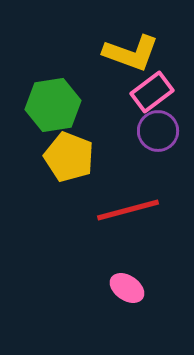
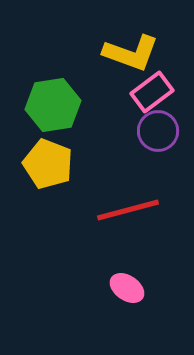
yellow pentagon: moved 21 px left, 7 px down
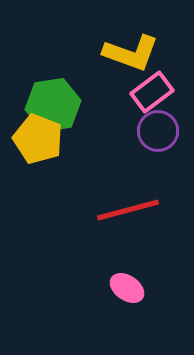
yellow pentagon: moved 10 px left, 25 px up
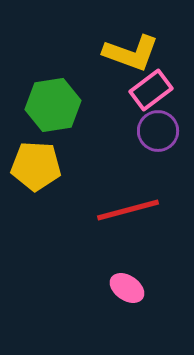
pink rectangle: moved 1 px left, 2 px up
yellow pentagon: moved 2 px left, 27 px down; rotated 18 degrees counterclockwise
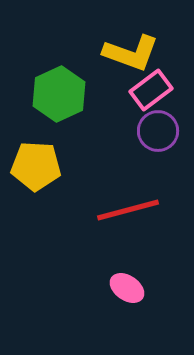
green hexagon: moved 6 px right, 11 px up; rotated 16 degrees counterclockwise
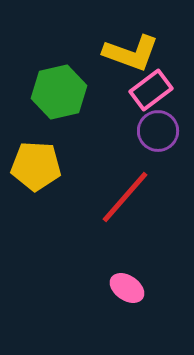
green hexagon: moved 2 px up; rotated 12 degrees clockwise
red line: moved 3 px left, 13 px up; rotated 34 degrees counterclockwise
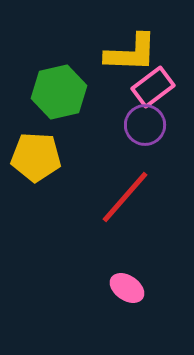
yellow L-shape: rotated 18 degrees counterclockwise
pink rectangle: moved 2 px right, 3 px up
purple circle: moved 13 px left, 6 px up
yellow pentagon: moved 9 px up
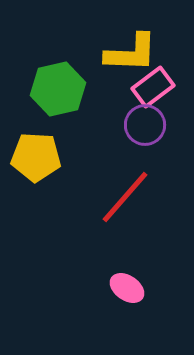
green hexagon: moved 1 px left, 3 px up
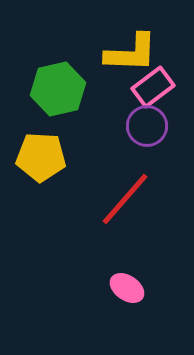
purple circle: moved 2 px right, 1 px down
yellow pentagon: moved 5 px right
red line: moved 2 px down
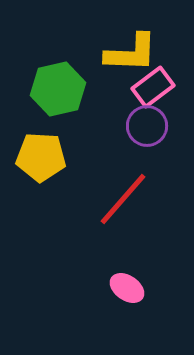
red line: moved 2 px left
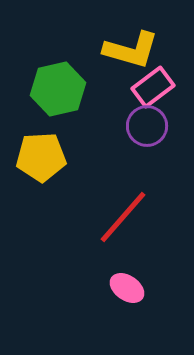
yellow L-shape: moved 3 px up; rotated 14 degrees clockwise
yellow pentagon: rotated 6 degrees counterclockwise
red line: moved 18 px down
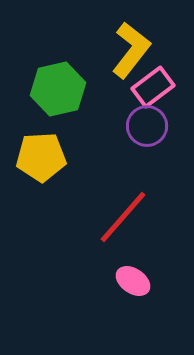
yellow L-shape: rotated 68 degrees counterclockwise
pink ellipse: moved 6 px right, 7 px up
